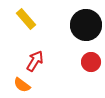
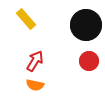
red circle: moved 2 px left, 1 px up
orange semicircle: moved 13 px right; rotated 24 degrees counterclockwise
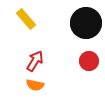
black circle: moved 2 px up
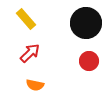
red arrow: moved 5 px left, 8 px up; rotated 15 degrees clockwise
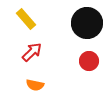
black circle: moved 1 px right
red arrow: moved 2 px right, 1 px up
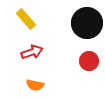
red arrow: rotated 25 degrees clockwise
